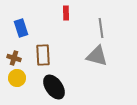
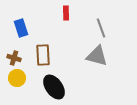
gray line: rotated 12 degrees counterclockwise
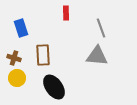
gray triangle: rotated 10 degrees counterclockwise
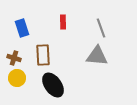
red rectangle: moved 3 px left, 9 px down
blue rectangle: moved 1 px right
black ellipse: moved 1 px left, 2 px up
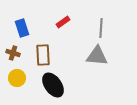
red rectangle: rotated 56 degrees clockwise
gray line: rotated 24 degrees clockwise
brown cross: moved 1 px left, 5 px up
